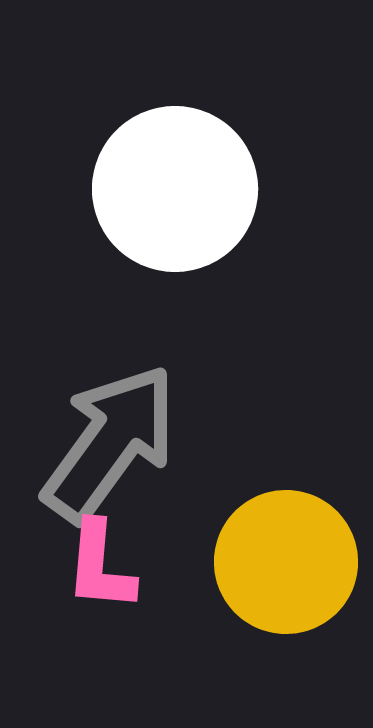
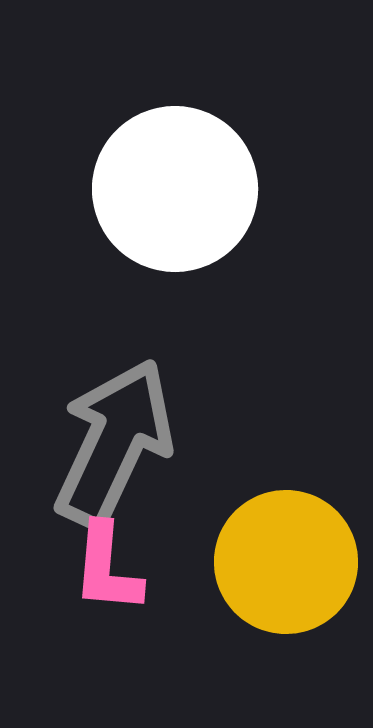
gray arrow: moved 4 px right; rotated 11 degrees counterclockwise
pink L-shape: moved 7 px right, 2 px down
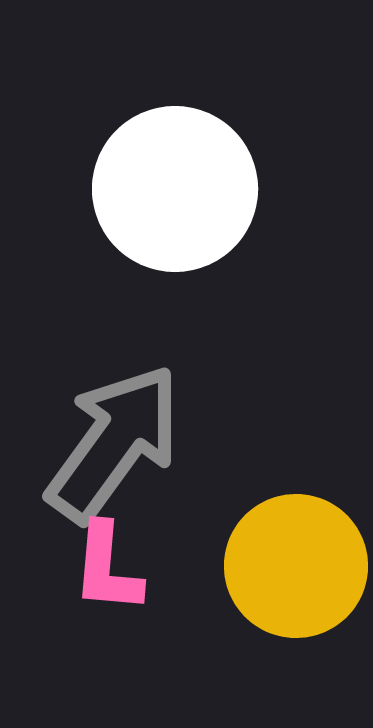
gray arrow: rotated 11 degrees clockwise
yellow circle: moved 10 px right, 4 px down
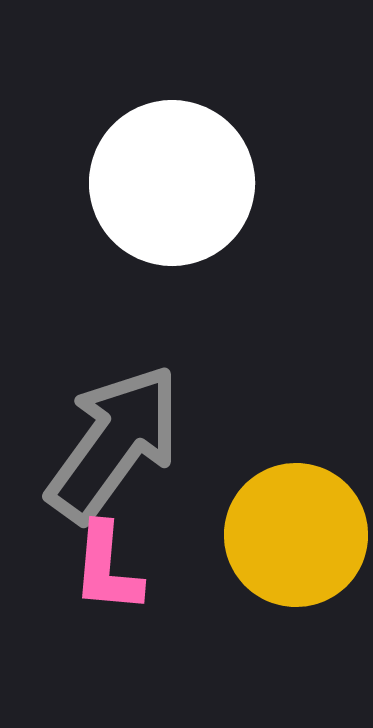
white circle: moved 3 px left, 6 px up
yellow circle: moved 31 px up
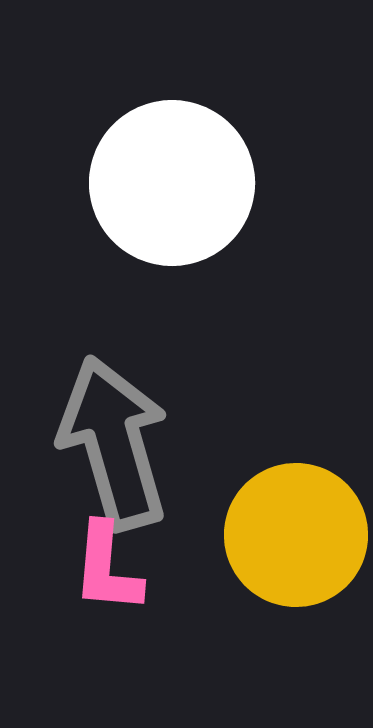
gray arrow: rotated 52 degrees counterclockwise
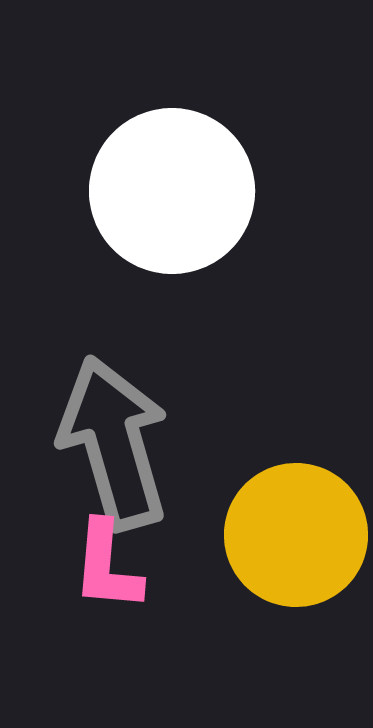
white circle: moved 8 px down
pink L-shape: moved 2 px up
